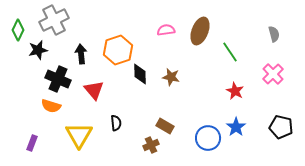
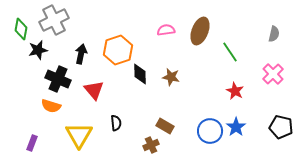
green diamond: moved 3 px right, 1 px up; rotated 15 degrees counterclockwise
gray semicircle: rotated 28 degrees clockwise
black arrow: rotated 18 degrees clockwise
blue circle: moved 2 px right, 7 px up
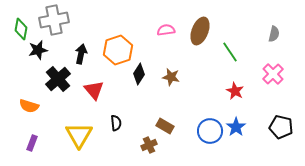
gray cross: rotated 16 degrees clockwise
black diamond: moved 1 px left; rotated 35 degrees clockwise
black cross: rotated 25 degrees clockwise
orange semicircle: moved 22 px left
brown cross: moved 2 px left
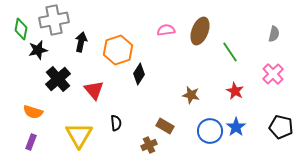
black arrow: moved 12 px up
brown star: moved 20 px right, 18 px down
orange semicircle: moved 4 px right, 6 px down
purple rectangle: moved 1 px left, 1 px up
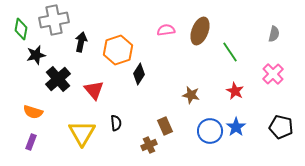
black star: moved 2 px left, 5 px down
brown rectangle: rotated 36 degrees clockwise
yellow triangle: moved 3 px right, 2 px up
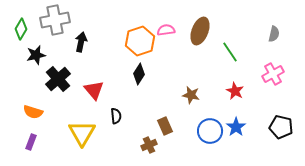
gray cross: moved 1 px right
green diamond: rotated 20 degrees clockwise
orange hexagon: moved 22 px right, 9 px up
pink cross: rotated 15 degrees clockwise
black semicircle: moved 7 px up
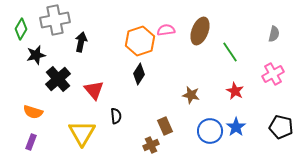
brown cross: moved 2 px right
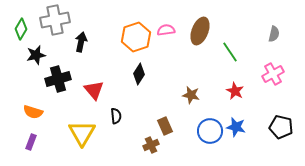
orange hexagon: moved 4 px left, 4 px up
black cross: rotated 25 degrees clockwise
blue star: rotated 24 degrees counterclockwise
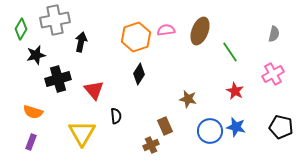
brown star: moved 3 px left, 4 px down
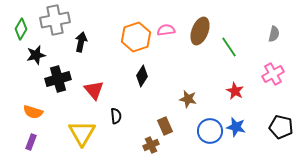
green line: moved 1 px left, 5 px up
black diamond: moved 3 px right, 2 px down
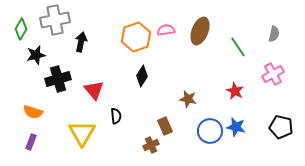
green line: moved 9 px right
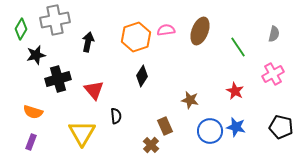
black arrow: moved 7 px right
brown star: moved 2 px right, 1 px down
brown cross: rotated 21 degrees counterclockwise
